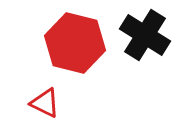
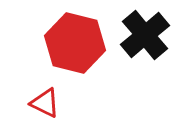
black cross: rotated 18 degrees clockwise
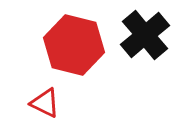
red hexagon: moved 1 px left, 2 px down
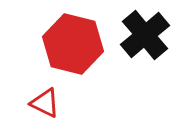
red hexagon: moved 1 px left, 1 px up
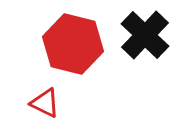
black cross: rotated 6 degrees counterclockwise
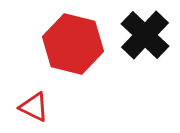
red triangle: moved 11 px left, 4 px down
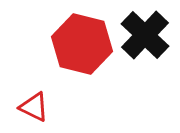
red hexagon: moved 9 px right
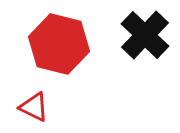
red hexagon: moved 23 px left
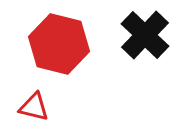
red triangle: rotated 12 degrees counterclockwise
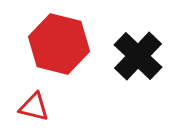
black cross: moved 7 px left, 21 px down
